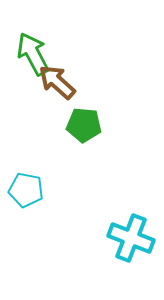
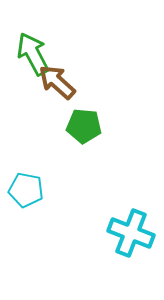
green pentagon: moved 1 px down
cyan cross: moved 5 px up
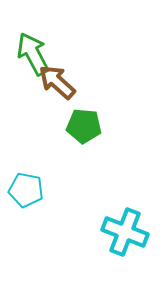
cyan cross: moved 6 px left, 1 px up
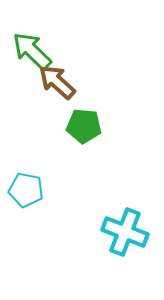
green arrow: moved 1 px left, 3 px up; rotated 18 degrees counterclockwise
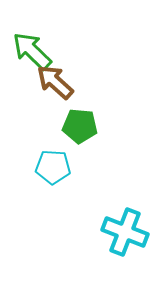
brown arrow: moved 2 px left
green pentagon: moved 4 px left
cyan pentagon: moved 27 px right, 23 px up; rotated 8 degrees counterclockwise
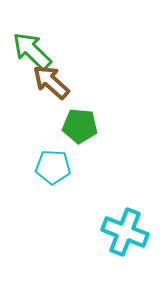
brown arrow: moved 4 px left
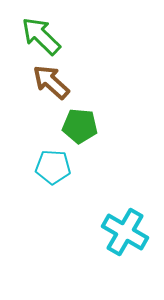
green arrow: moved 9 px right, 15 px up
cyan cross: rotated 9 degrees clockwise
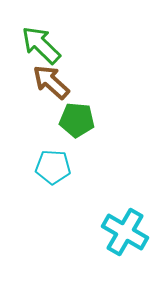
green arrow: moved 9 px down
green pentagon: moved 3 px left, 6 px up
